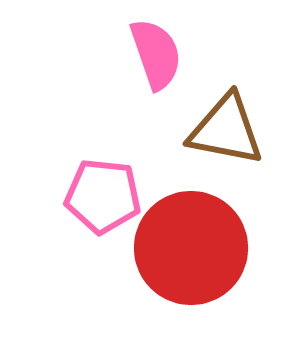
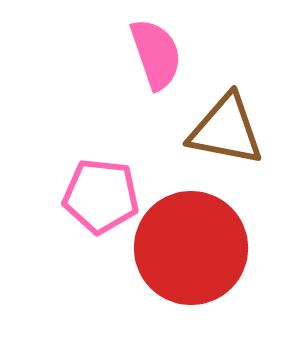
pink pentagon: moved 2 px left
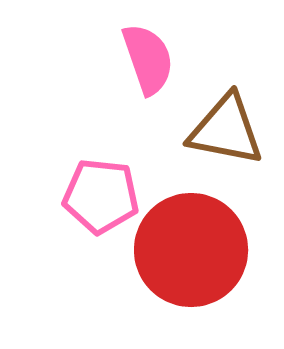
pink semicircle: moved 8 px left, 5 px down
red circle: moved 2 px down
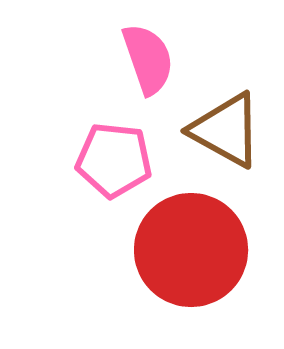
brown triangle: rotated 18 degrees clockwise
pink pentagon: moved 13 px right, 36 px up
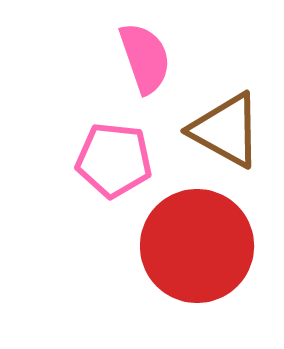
pink semicircle: moved 3 px left, 1 px up
red circle: moved 6 px right, 4 px up
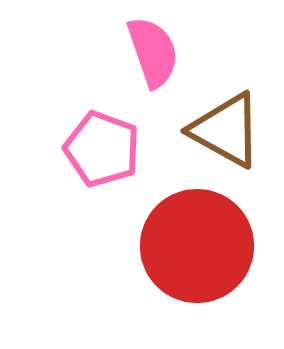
pink semicircle: moved 8 px right, 6 px up
pink pentagon: moved 12 px left, 11 px up; rotated 14 degrees clockwise
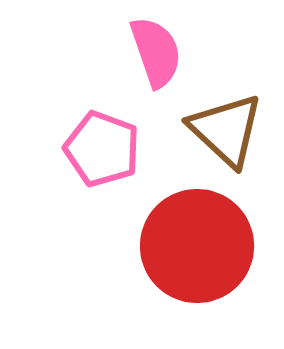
pink semicircle: moved 3 px right
brown triangle: rotated 14 degrees clockwise
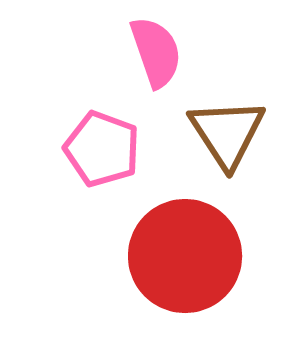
brown triangle: moved 1 px right, 3 px down; rotated 14 degrees clockwise
red circle: moved 12 px left, 10 px down
